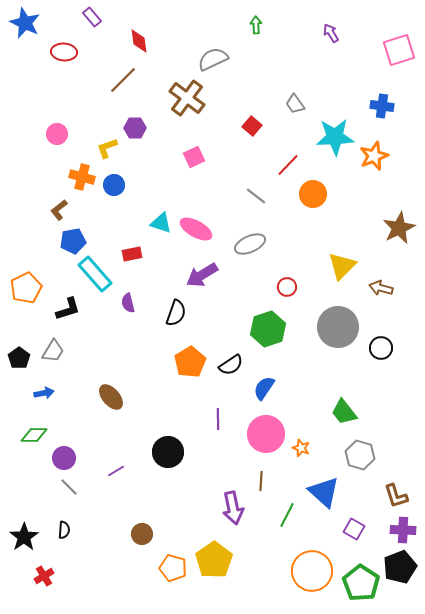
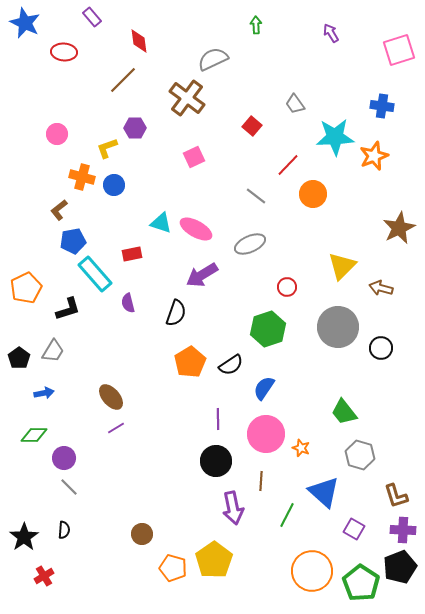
black circle at (168, 452): moved 48 px right, 9 px down
purple line at (116, 471): moved 43 px up
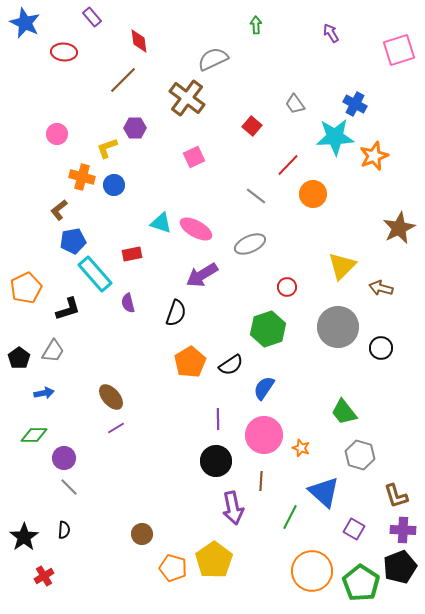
blue cross at (382, 106): moved 27 px left, 2 px up; rotated 20 degrees clockwise
pink circle at (266, 434): moved 2 px left, 1 px down
green line at (287, 515): moved 3 px right, 2 px down
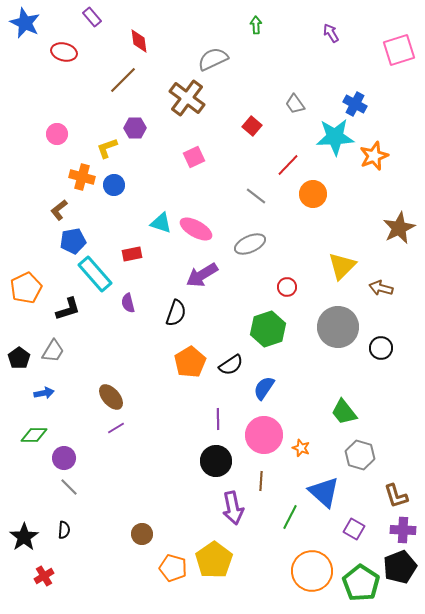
red ellipse at (64, 52): rotated 10 degrees clockwise
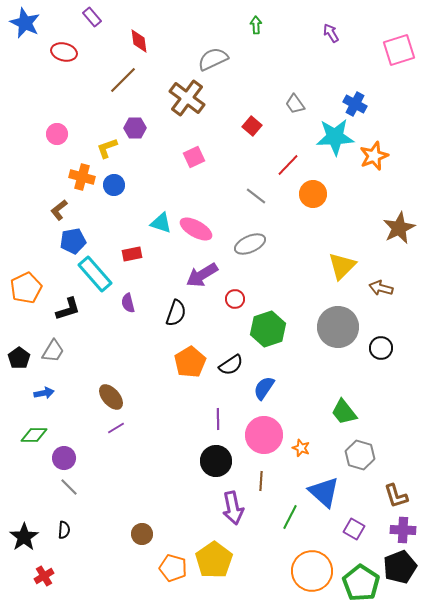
red circle at (287, 287): moved 52 px left, 12 px down
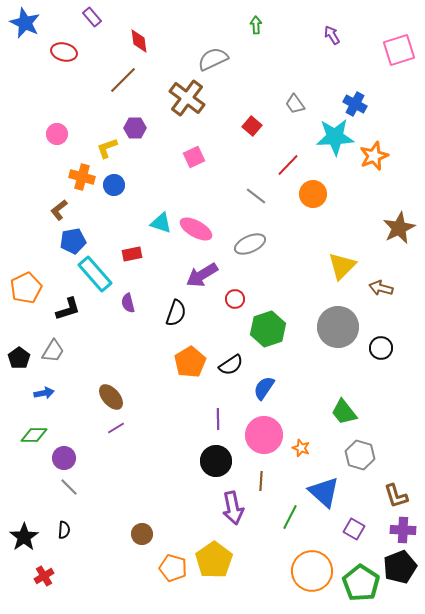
purple arrow at (331, 33): moved 1 px right, 2 px down
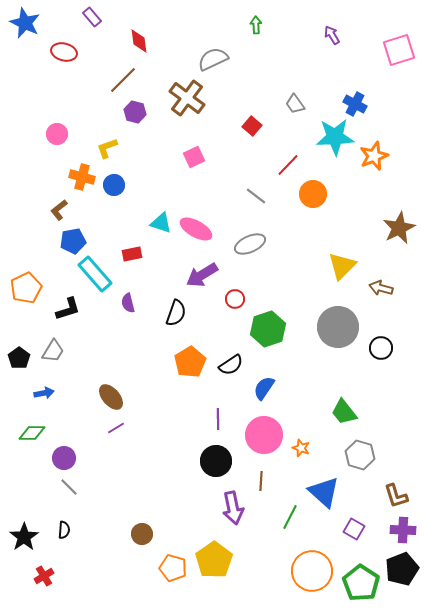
purple hexagon at (135, 128): moved 16 px up; rotated 15 degrees clockwise
green diamond at (34, 435): moved 2 px left, 2 px up
black pentagon at (400, 567): moved 2 px right, 2 px down
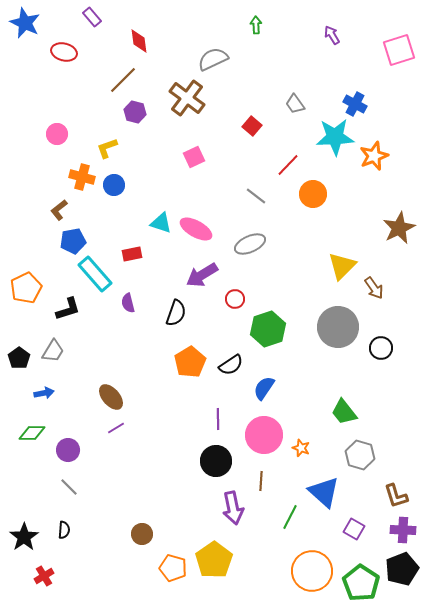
brown arrow at (381, 288): moved 7 px left; rotated 140 degrees counterclockwise
purple circle at (64, 458): moved 4 px right, 8 px up
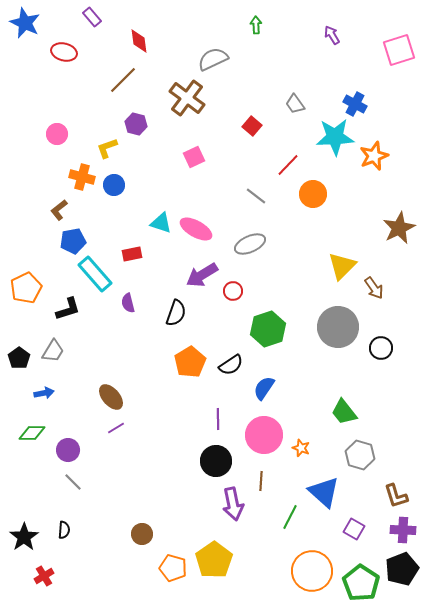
purple hexagon at (135, 112): moved 1 px right, 12 px down
red circle at (235, 299): moved 2 px left, 8 px up
gray line at (69, 487): moved 4 px right, 5 px up
purple arrow at (233, 508): moved 4 px up
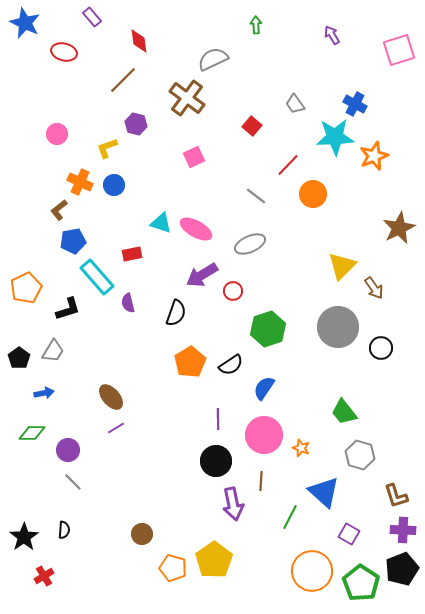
orange cross at (82, 177): moved 2 px left, 5 px down; rotated 10 degrees clockwise
cyan rectangle at (95, 274): moved 2 px right, 3 px down
purple square at (354, 529): moved 5 px left, 5 px down
